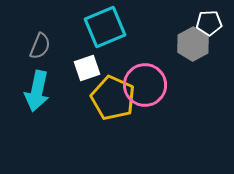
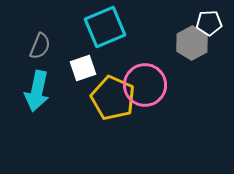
gray hexagon: moved 1 px left, 1 px up
white square: moved 4 px left
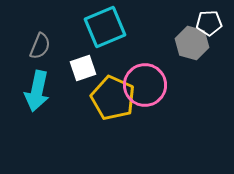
gray hexagon: rotated 16 degrees counterclockwise
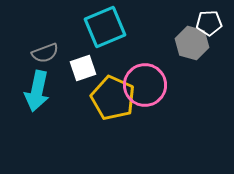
gray semicircle: moved 5 px right, 7 px down; rotated 48 degrees clockwise
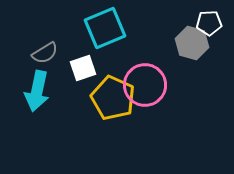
cyan square: moved 1 px down
gray semicircle: rotated 12 degrees counterclockwise
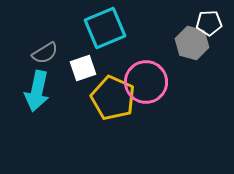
pink circle: moved 1 px right, 3 px up
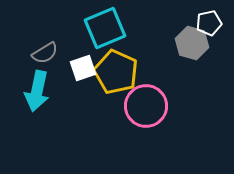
white pentagon: rotated 10 degrees counterclockwise
pink circle: moved 24 px down
yellow pentagon: moved 3 px right, 26 px up
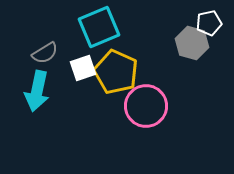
cyan square: moved 6 px left, 1 px up
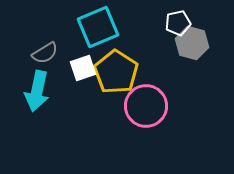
white pentagon: moved 31 px left
cyan square: moved 1 px left
yellow pentagon: rotated 9 degrees clockwise
